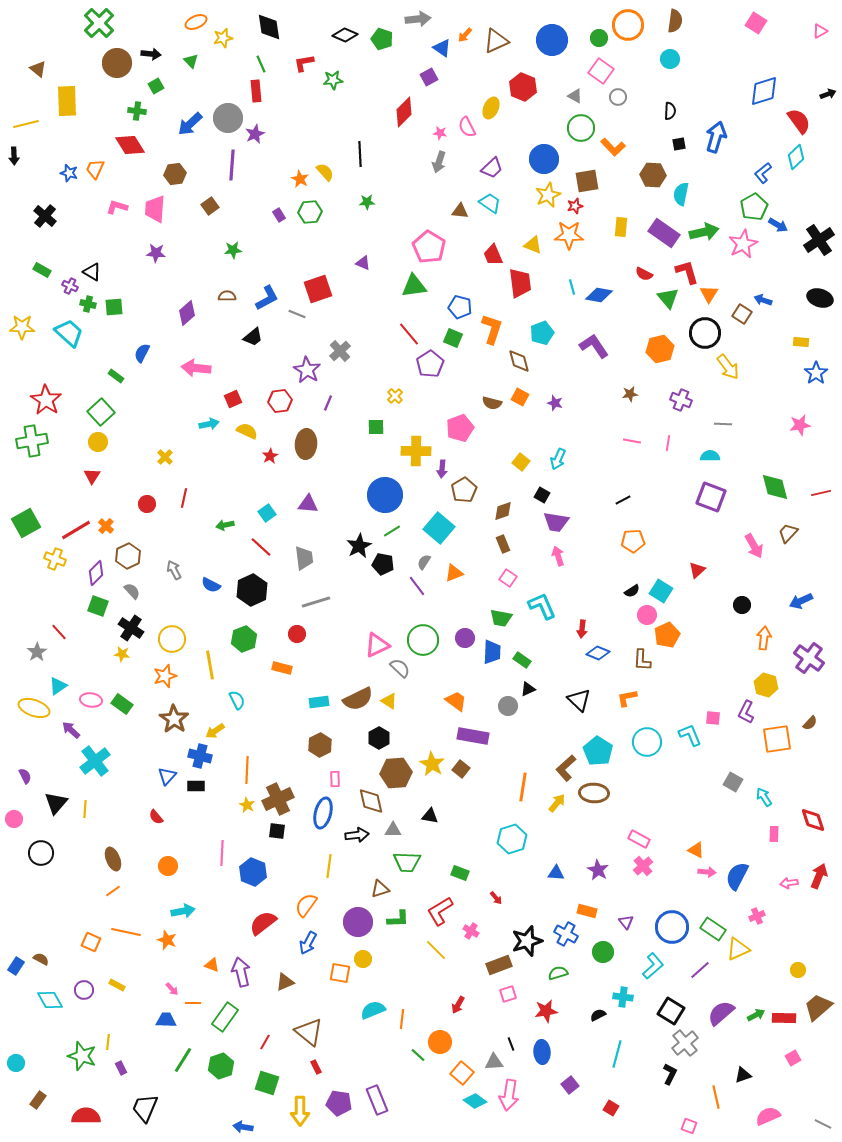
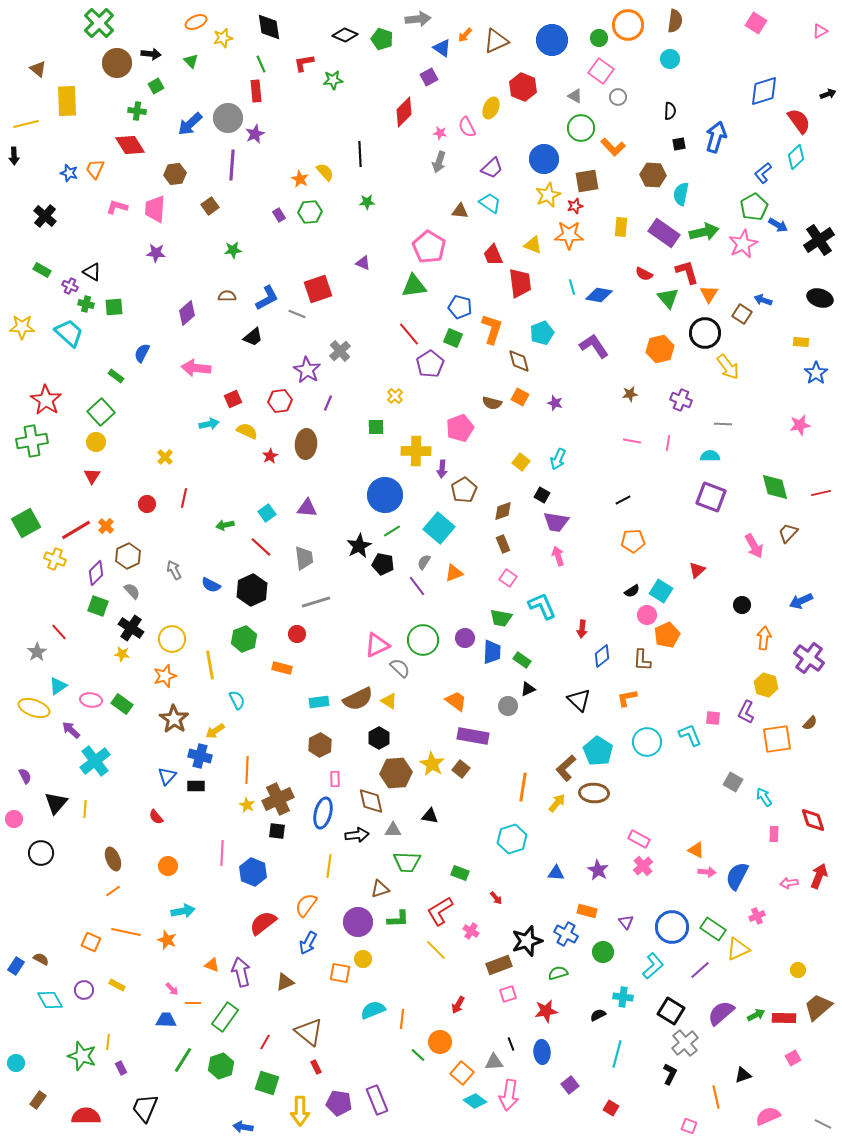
green cross at (88, 304): moved 2 px left
yellow circle at (98, 442): moved 2 px left
purple triangle at (308, 504): moved 1 px left, 4 px down
blue diamond at (598, 653): moved 4 px right, 3 px down; rotated 60 degrees counterclockwise
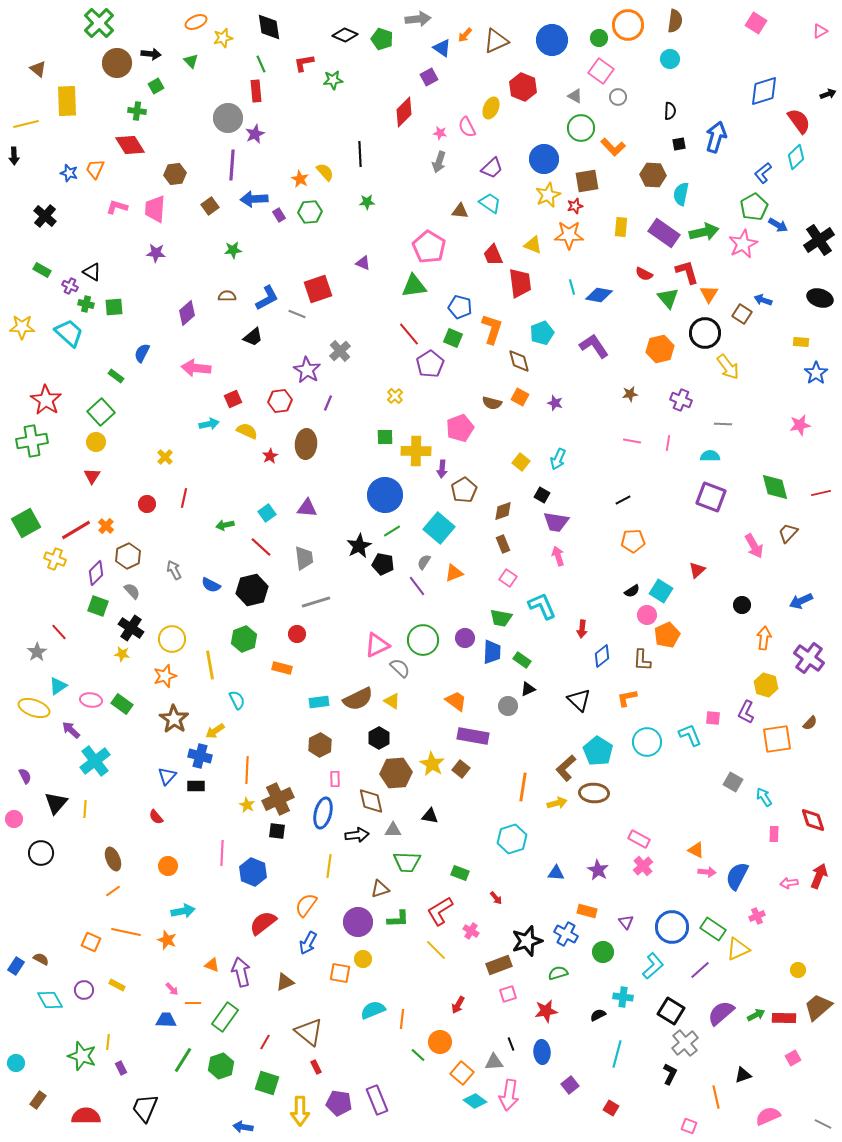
blue arrow at (190, 124): moved 64 px right, 75 px down; rotated 40 degrees clockwise
green square at (376, 427): moved 9 px right, 10 px down
black hexagon at (252, 590): rotated 12 degrees clockwise
yellow triangle at (389, 701): moved 3 px right
yellow arrow at (557, 803): rotated 36 degrees clockwise
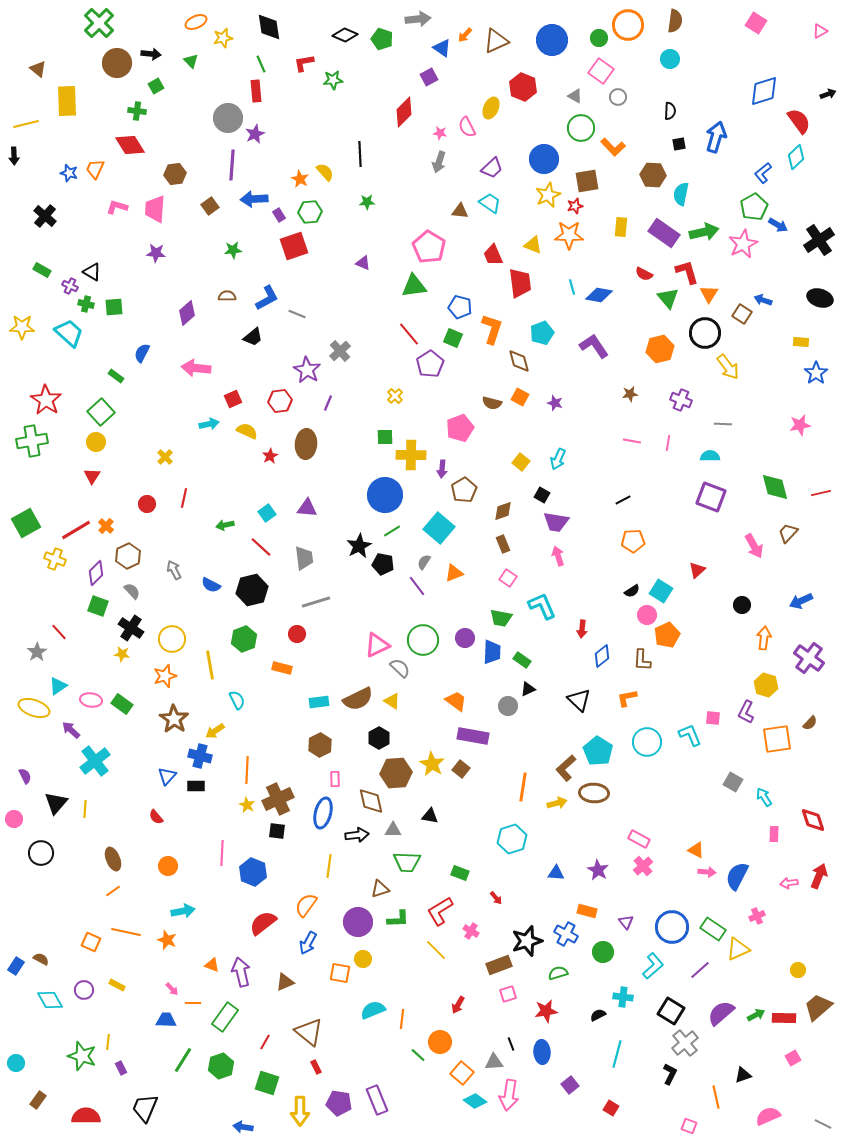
red square at (318, 289): moved 24 px left, 43 px up
yellow cross at (416, 451): moved 5 px left, 4 px down
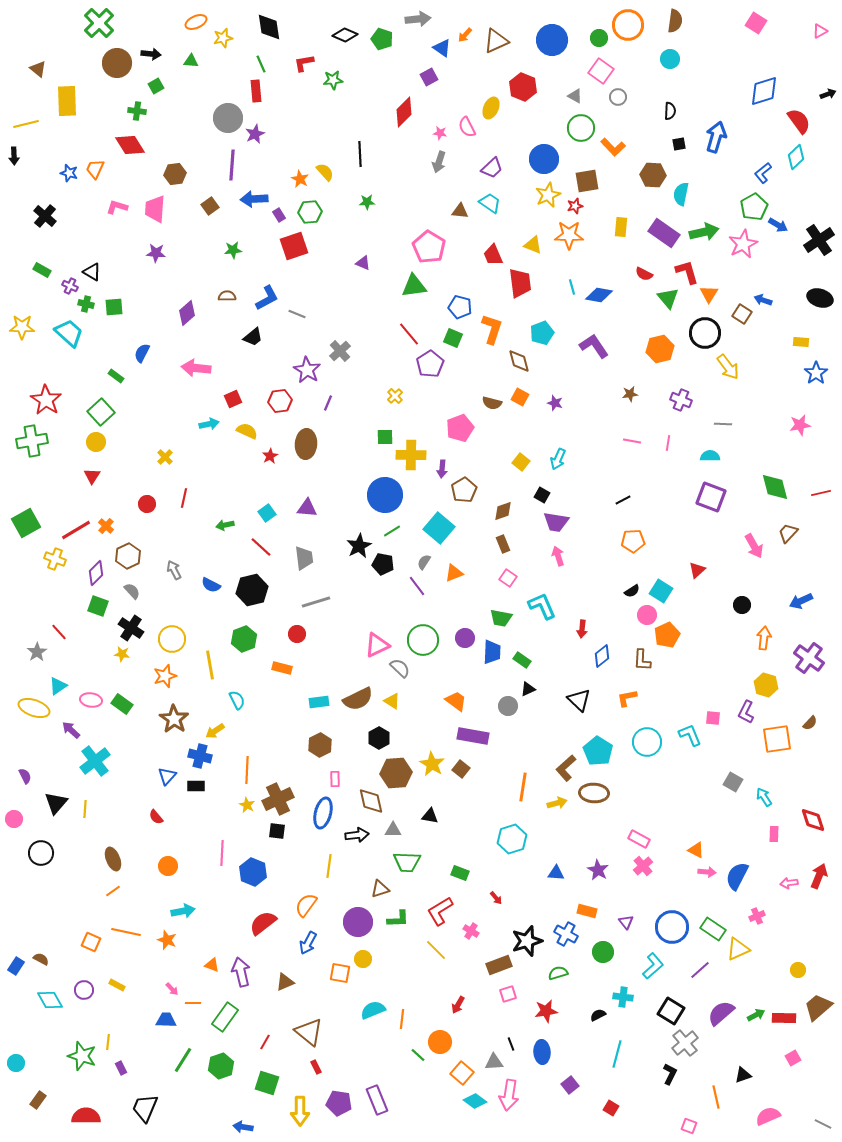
green triangle at (191, 61): rotated 42 degrees counterclockwise
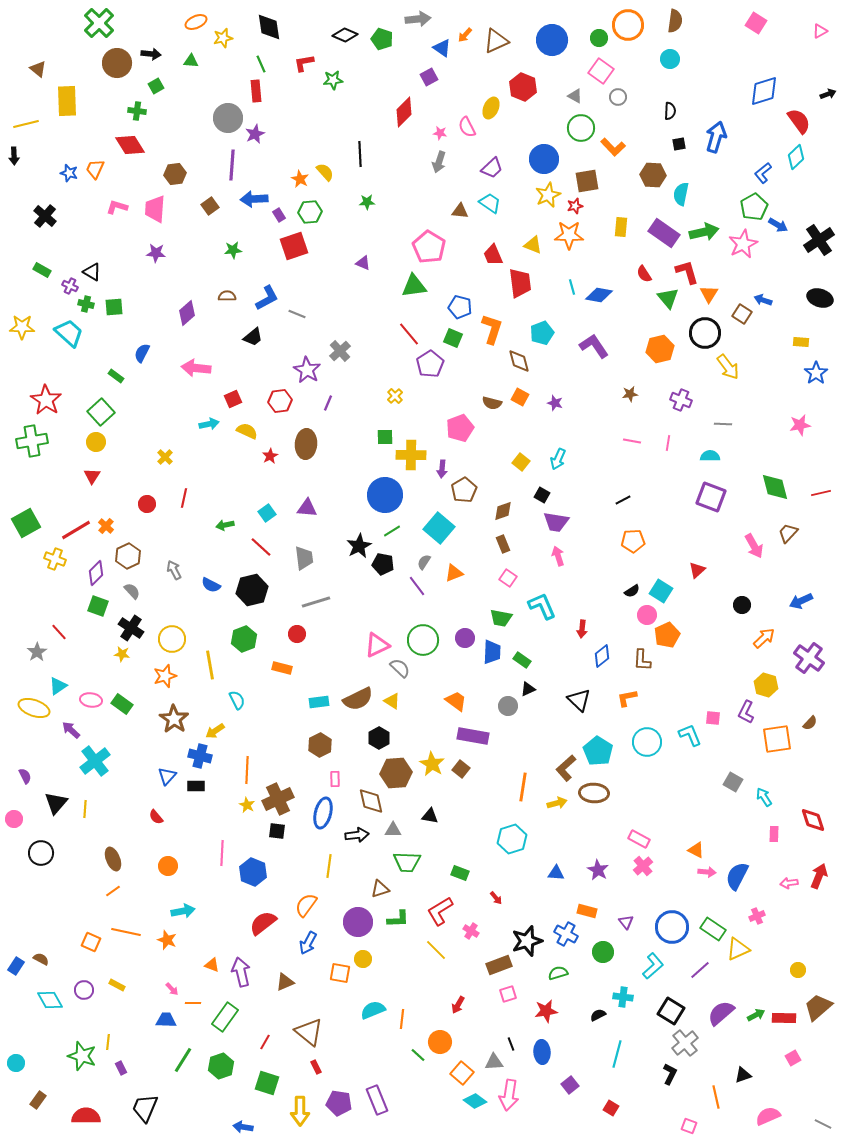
red semicircle at (644, 274): rotated 30 degrees clockwise
orange arrow at (764, 638): rotated 40 degrees clockwise
